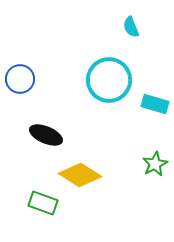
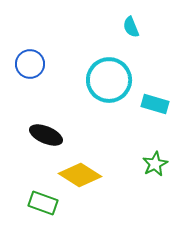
blue circle: moved 10 px right, 15 px up
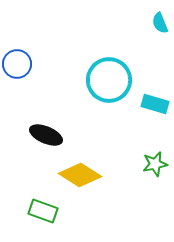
cyan semicircle: moved 29 px right, 4 px up
blue circle: moved 13 px left
green star: rotated 15 degrees clockwise
green rectangle: moved 8 px down
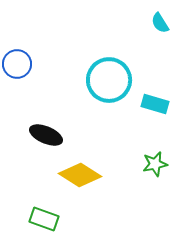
cyan semicircle: rotated 10 degrees counterclockwise
green rectangle: moved 1 px right, 8 px down
